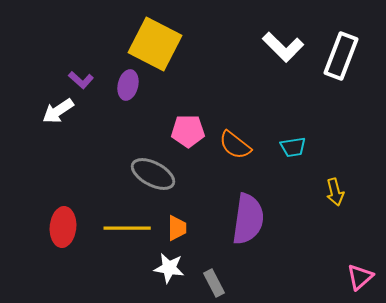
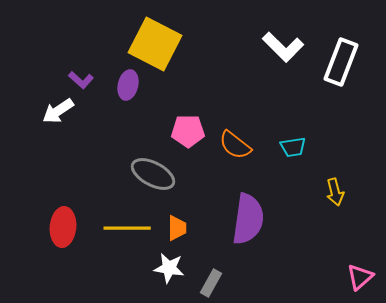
white rectangle: moved 6 px down
gray rectangle: moved 3 px left; rotated 56 degrees clockwise
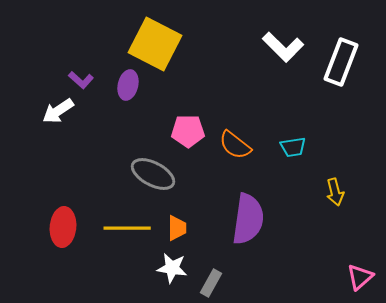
white star: moved 3 px right
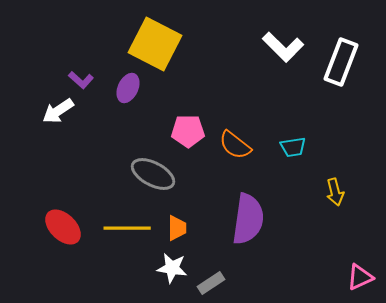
purple ellipse: moved 3 px down; rotated 12 degrees clockwise
red ellipse: rotated 51 degrees counterclockwise
pink triangle: rotated 16 degrees clockwise
gray rectangle: rotated 28 degrees clockwise
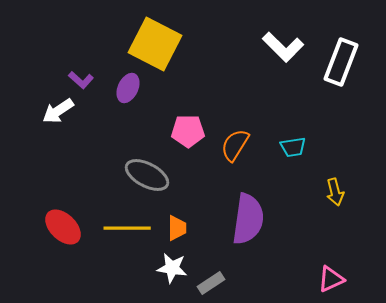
orange semicircle: rotated 84 degrees clockwise
gray ellipse: moved 6 px left, 1 px down
pink triangle: moved 29 px left, 2 px down
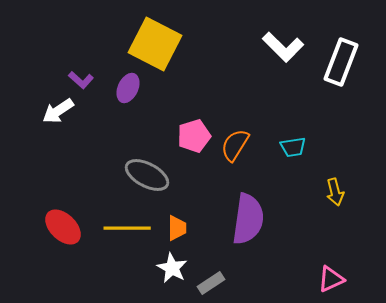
pink pentagon: moved 6 px right, 5 px down; rotated 16 degrees counterclockwise
white star: rotated 20 degrees clockwise
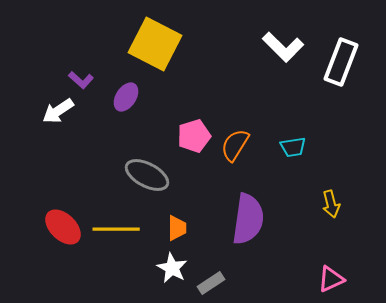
purple ellipse: moved 2 px left, 9 px down; rotated 8 degrees clockwise
yellow arrow: moved 4 px left, 12 px down
yellow line: moved 11 px left, 1 px down
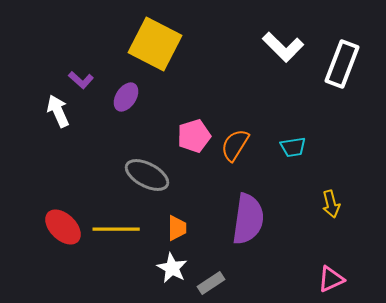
white rectangle: moved 1 px right, 2 px down
white arrow: rotated 100 degrees clockwise
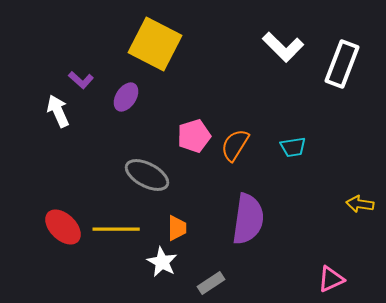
yellow arrow: moved 29 px right; rotated 112 degrees clockwise
white star: moved 10 px left, 6 px up
